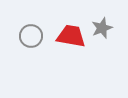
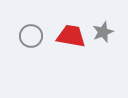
gray star: moved 1 px right, 4 px down
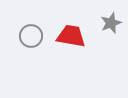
gray star: moved 8 px right, 9 px up
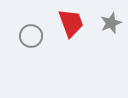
red trapezoid: moved 13 px up; rotated 60 degrees clockwise
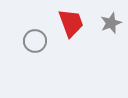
gray circle: moved 4 px right, 5 px down
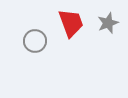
gray star: moved 3 px left
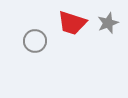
red trapezoid: moved 1 px right; rotated 128 degrees clockwise
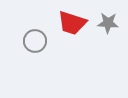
gray star: rotated 25 degrees clockwise
